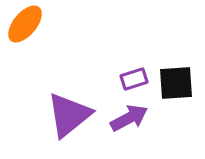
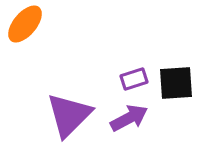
purple triangle: rotated 6 degrees counterclockwise
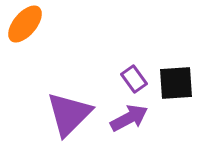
purple rectangle: rotated 72 degrees clockwise
purple triangle: moved 1 px up
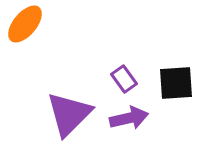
purple rectangle: moved 10 px left
purple arrow: rotated 15 degrees clockwise
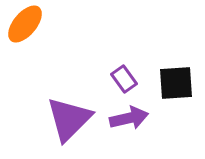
purple triangle: moved 5 px down
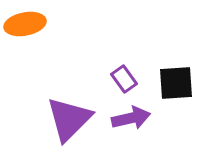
orange ellipse: rotated 39 degrees clockwise
purple arrow: moved 2 px right
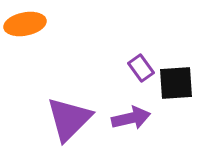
purple rectangle: moved 17 px right, 11 px up
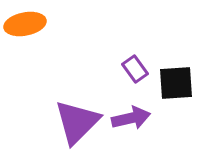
purple rectangle: moved 6 px left, 1 px down
purple triangle: moved 8 px right, 3 px down
